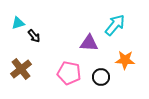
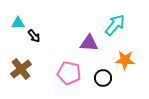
cyan triangle: rotated 16 degrees clockwise
black circle: moved 2 px right, 1 px down
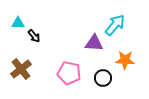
purple triangle: moved 5 px right
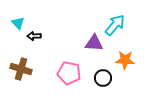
cyan triangle: rotated 48 degrees clockwise
black arrow: rotated 128 degrees clockwise
brown cross: rotated 35 degrees counterclockwise
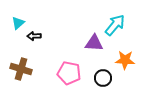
cyan triangle: rotated 32 degrees clockwise
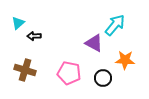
purple triangle: rotated 24 degrees clockwise
brown cross: moved 4 px right, 1 px down
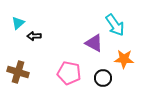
cyan arrow: rotated 105 degrees clockwise
orange star: moved 1 px left, 1 px up
brown cross: moved 7 px left, 2 px down
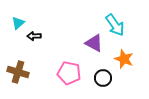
orange star: rotated 18 degrees clockwise
